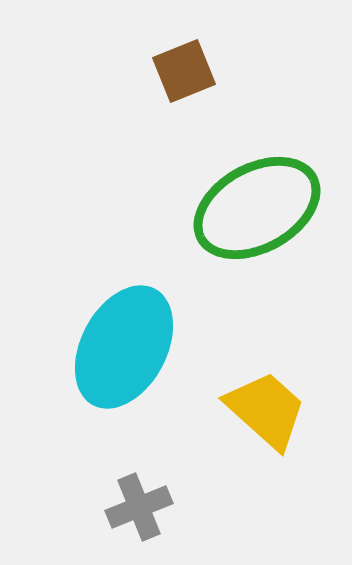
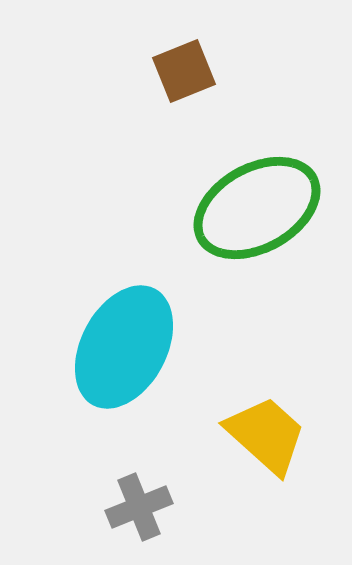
yellow trapezoid: moved 25 px down
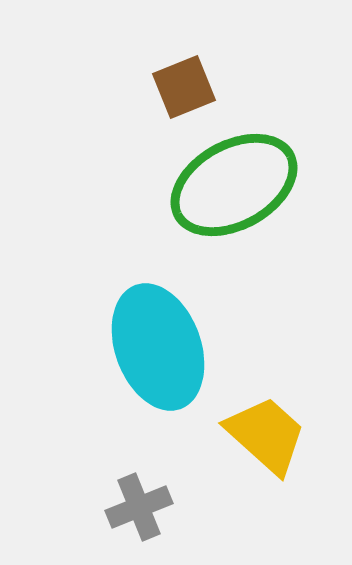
brown square: moved 16 px down
green ellipse: moved 23 px left, 23 px up
cyan ellipse: moved 34 px right; rotated 48 degrees counterclockwise
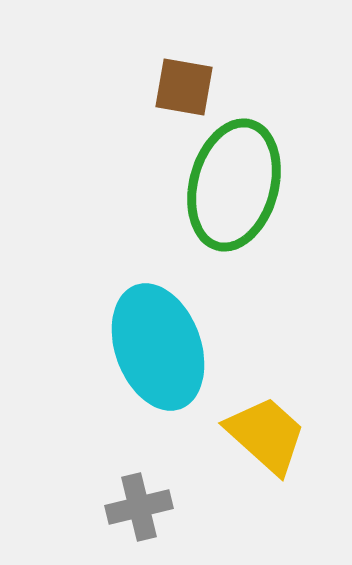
brown square: rotated 32 degrees clockwise
green ellipse: rotated 46 degrees counterclockwise
gray cross: rotated 8 degrees clockwise
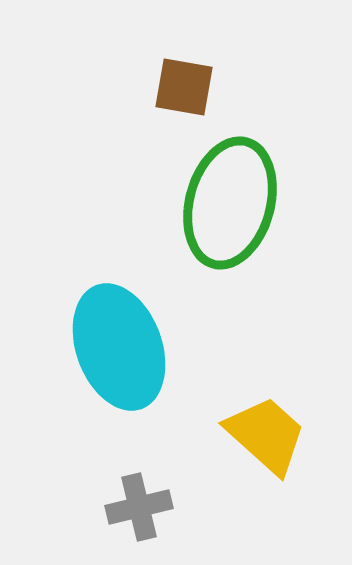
green ellipse: moved 4 px left, 18 px down
cyan ellipse: moved 39 px left
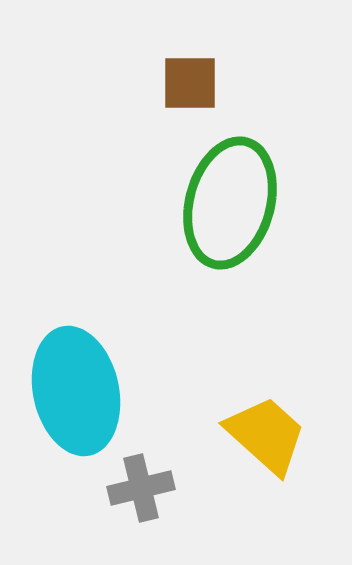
brown square: moved 6 px right, 4 px up; rotated 10 degrees counterclockwise
cyan ellipse: moved 43 px left, 44 px down; rotated 8 degrees clockwise
gray cross: moved 2 px right, 19 px up
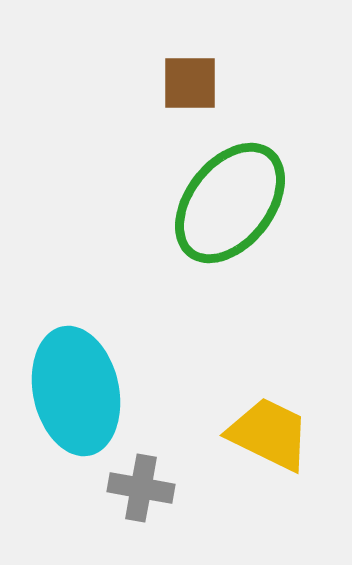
green ellipse: rotated 23 degrees clockwise
yellow trapezoid: moved 3 px right, 1 px up; rotated 16 degrees counterclockwise
gray cross: rotated 24 degrees clockwise
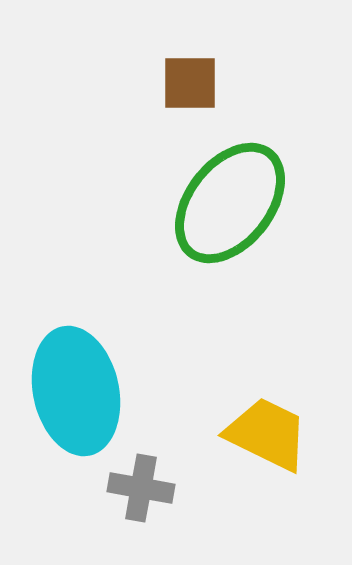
yellow trapezoid: moved 2 px left
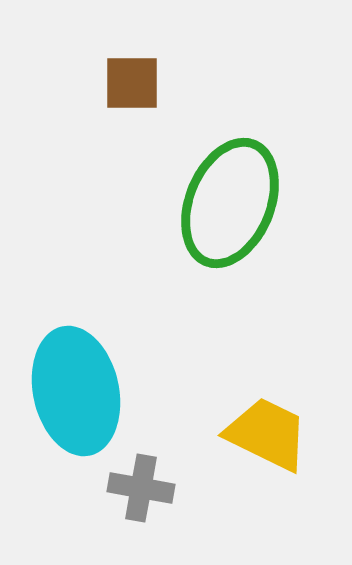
brown square: moved 58 px left
green ellipse: rotated 16 degrees counterclockwise
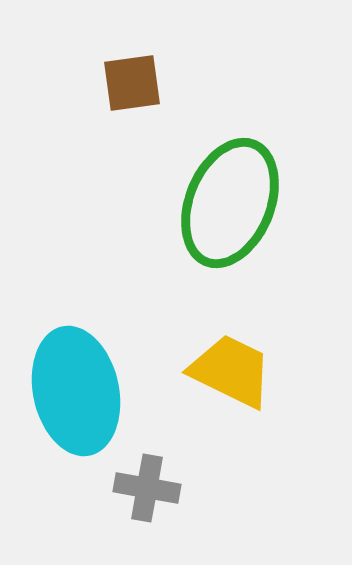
brown square: rotated 8 degrees counterclockwise
yellow trapezoid: moved 36 px left, 63 px up
gray cross: moved 6 px right
